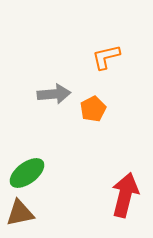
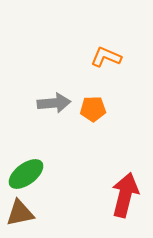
orange L-shape: rotated 36 degrees clockwise
gray arrow: moved 9 px down
orange pentagon: rotated 25 degrees clockwise
green ellipse: moved 1 px left, 1 px down
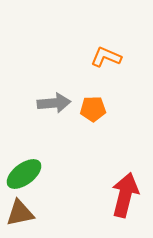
green ellipse: moved 2 px left
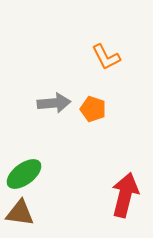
orange L-shape: rotated 140 degrees counterclockwise
orange pentagon: rotated 20 degrees clockwise
brown triangle: rotated 20 degrees clockwise
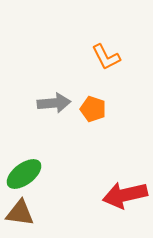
red arrow: rotated 117 degrees counterclockwise
